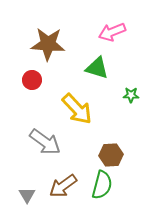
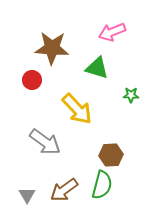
brown star: moved 4 px right, 4 px down
brown arrow: moved 1 px right, 4 px down
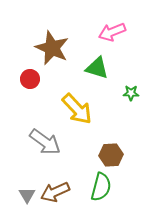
brown star: rotated 20 degrees clockwise
red circle: moved 2 px left, 1 px up
green star: moved 2 px up
green semicircle: moved 1 px left, 2 px down
brown arrow: moved 9 px left, 2 px down; rotated 12 degrees clockwise
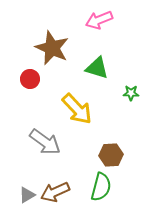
pink arrow: moved 13 px left, 12 px up
gray triangle: rotated 30 degrees clockwise
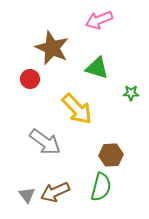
gray triangle: rotated 36 degrees counterclockwise
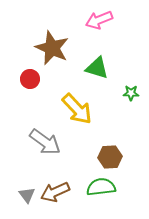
brown hexagon: moved 1 px left, 2 px down
green semicircle: rotated 112 degrees counterclockwise
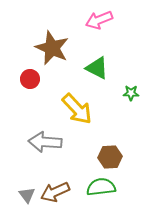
green triangle: rotated 10 degrees clockwise
gray arrow: rotated 148 degrees clockwise
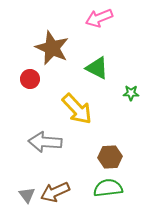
pink arrow: moved 2 px up
green semicircle: moved 7 px right, 1 px down
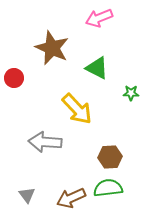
red circle: moved 16 px left, 1 px up
brown arrow: moved 16 px right, 6 px down
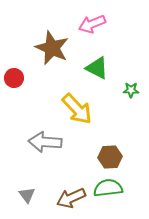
pink arrow: moved 7 px left, 6 px down
green star: moved 3 px up
